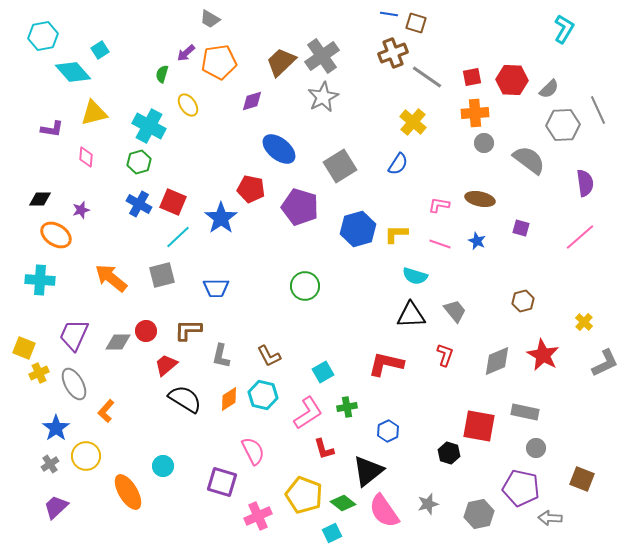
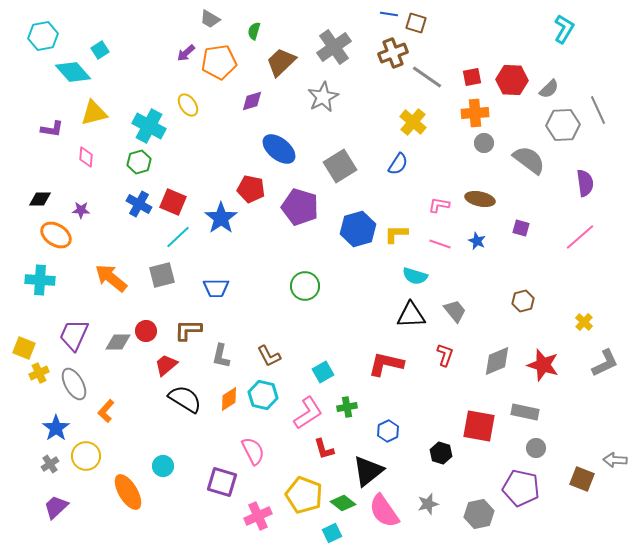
gray cross at (322, 56): moved 12 px right, 9 px up
green semicircle at (162, 74): moved 92 px right, 43 px up
purple star at (81, 210): rotated 18 degrees clockwise
red star at (543, 355): moved 10 px down; rotated 12 degrees counterclockwise
black hexagon at (449, 453): moved 8 px left
gray arrow at (550, 518): moved 65 px right, 58 px up
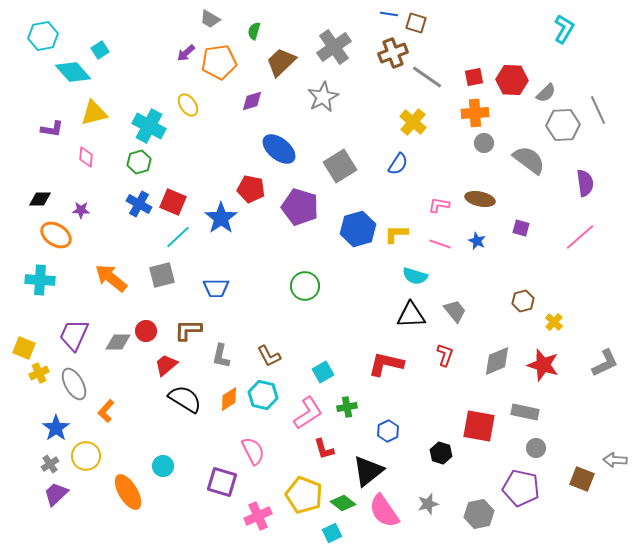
red square at (472, 77): moved 2 px right
gray semicircle at (549, 89): moved 3 px left, 4 px down
yellow cross at (584, 322): moved 30 px left
purple trapezoid at (56, 507): moved 13 px up
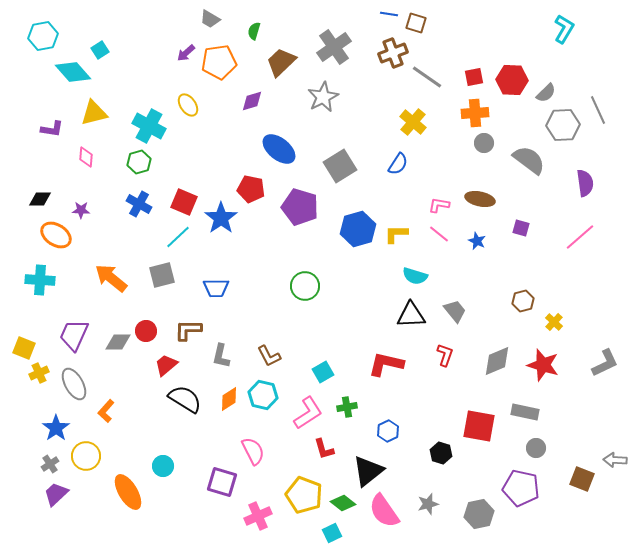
red square at (173, 202): moved 11 px right
pink line at (440, 244): moved 1 px left, 10 px up; rotated 20 degrees clockwise
